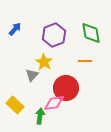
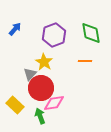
gray triangle: moved 2 px left, 1 px up
red circle: moved 25 px left
green arrow: rotated 28 degrees counterclockwise
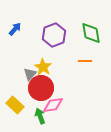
yellow star: moved 1 px left, 5 px down
pink diamond: moved 1 px left, 2 px down
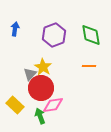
blue arrow: rotated 32 degrees counterclockwise
green diamond: moved 2 px down
orange line: moved 4 px right, 5 px down
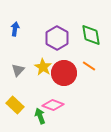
purple hexagon: moved 3 px right, 3 px down; rotated 10 degrees counterclockwise
orange line: rotated 32 degrees clockwise
gray triangle: moved 12 px left, 4 px up
red circle: moved 23 px right, 15 px up
pink diamond: rotated 30 degrees clockwise
